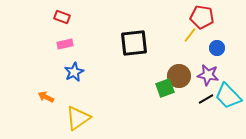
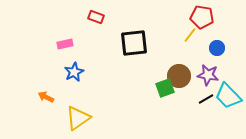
red rectangle: moved 34 px right
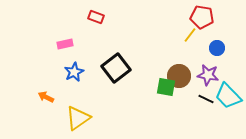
black square: moved 18 px left, 25 px down; rotated 32 degrees counterclockwise
green square: moved 1 px right, 1 px up; rotated 30 degrees clockwise
black line: rotated 56 degrees clockwise
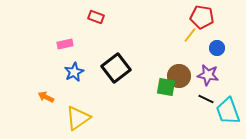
cyan trapezoid: moved 15 px down; rotated 24 degrees clockwise
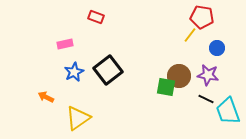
black square: moved 8 px left, 2 px down
